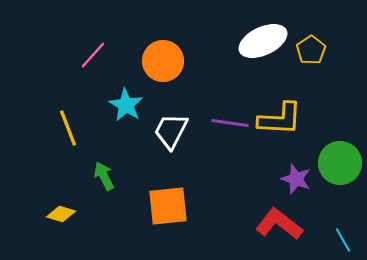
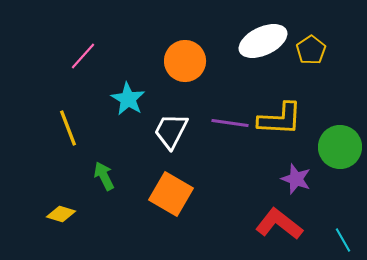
pink line: moved 10 px left, 1 px down
orange circle: moved 22 px right
cyan star: moved 2 px right, 6 px up
green circle: moved 16 px up
orange square: moved 3 px right, 12 px up; rotated 36 degrees clockwise
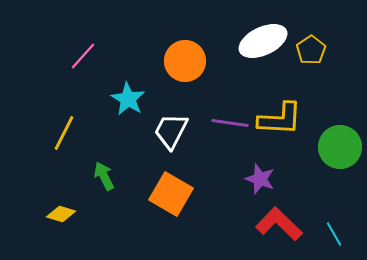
yellow line: moved 4 px left, 5 px down; rotated 48 degrees clockwise
purple star: moved 36 px left
red L-shape: rotated 6 degrees clockwise
cyan line: moved 9 px left, 6 px up
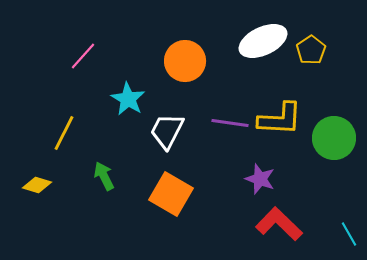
white trapezoid: moved 4 px left
green circle: moved 6 px left, 9 px up
yellow diamond: moved 24 px left, 29 px up
cyan line: moved 15 px right
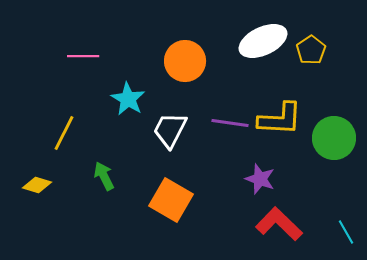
pink line: rotated 48 degrees clockwise
white trapezoid: moved 3 px right, 1 px up
orange square: moved 6 px down
cyan line: moved 3 px left, 2 px up
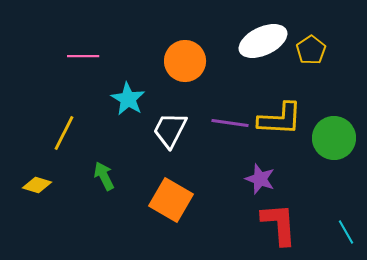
red L-shape: rotated 42 degrees clockwise
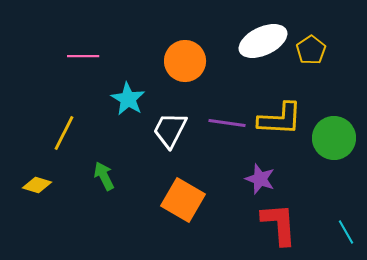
purple line: moved 3 px left
orange square: moved 12 px right
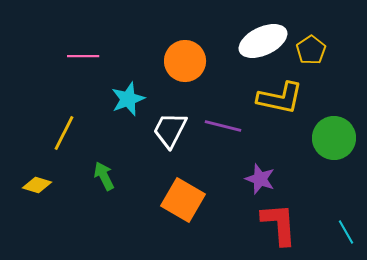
cyan star: rotated 20 degrees clockwise
yellow L-shape: moved 21 px up; rotated 9 degrees clockwise
purple line: moved 4 px left, 3 px down; rotated 6 degrees clockwise
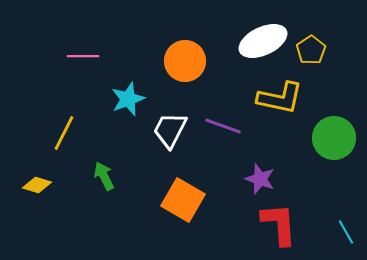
purple line: rotated 6 degrees clockwise
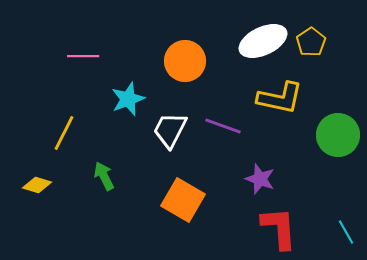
yellow pentagon: moved 8 px up
green circle: moved 4 px right, 3 px up
red L-shape: moved 4 px down
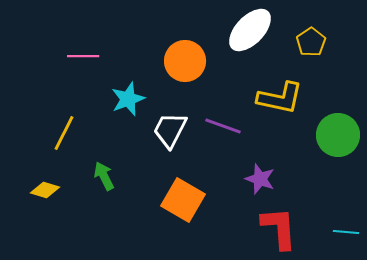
white ellipse: moved 13 px left, 11 px up; rotated 21 degrees counterclockwise
yellow diamond: moved 8 px right, 5 px down
cyan line: rotated 55 degrees counterclockwise
